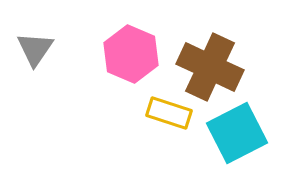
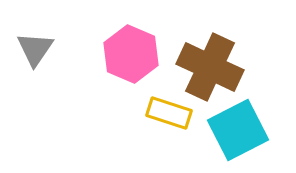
cyan square: moved 1 px right, 3 px up
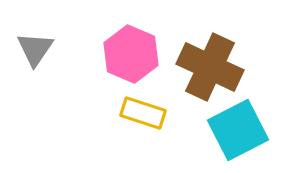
yellow rectangle: moved 26 px left
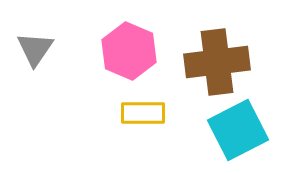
pink hexagon: moved 2 px left, 3 px up
brown cross: moved 7 px right, 5 px up; rotated 32 degrees counterclockwise
yellow rectangle: rotated 18 degrees counterclockwise
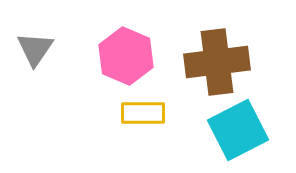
pink hexagon: moved 3 px left, 5 px down
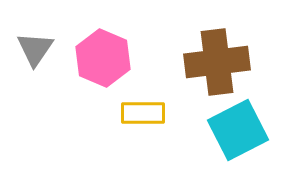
pink hexagon: moved 23 px left, 2 px down
